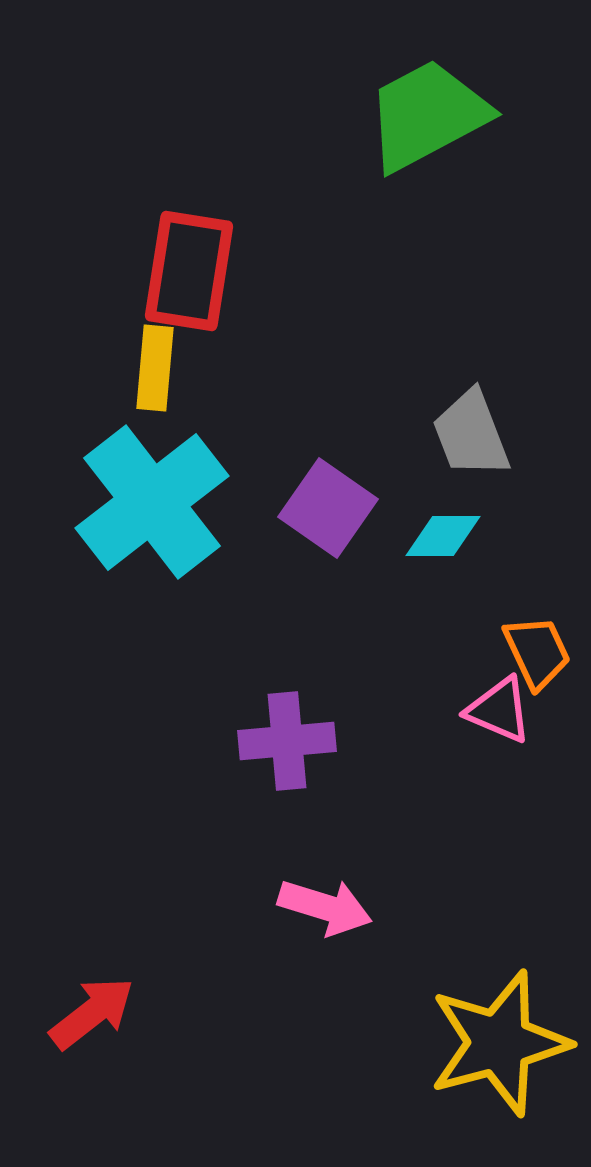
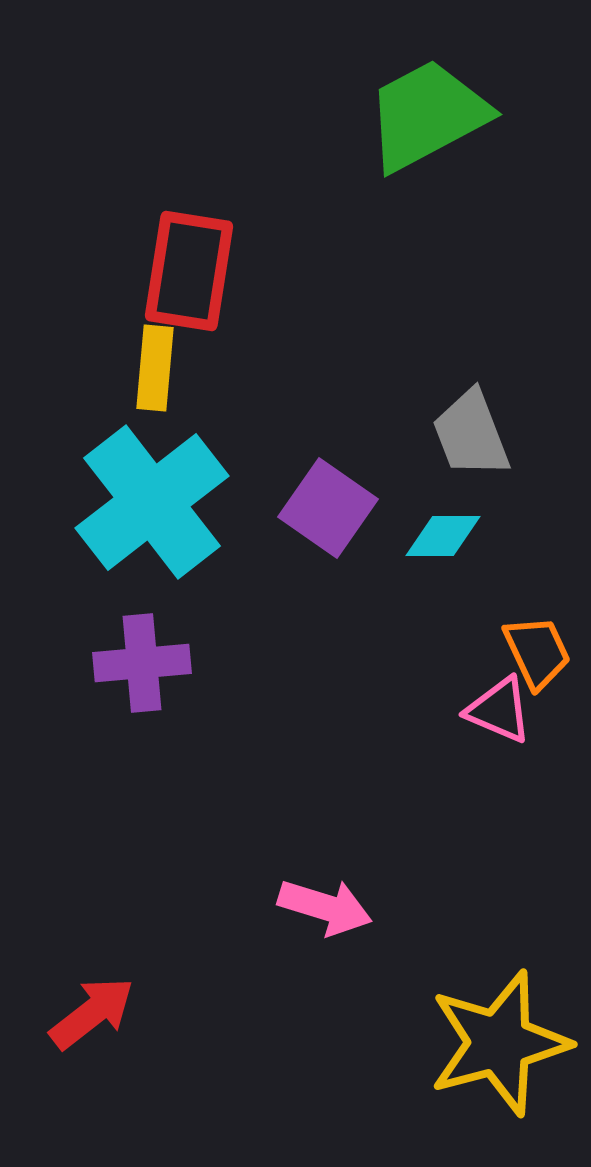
purple cross: moved 145 px left, 78 px up
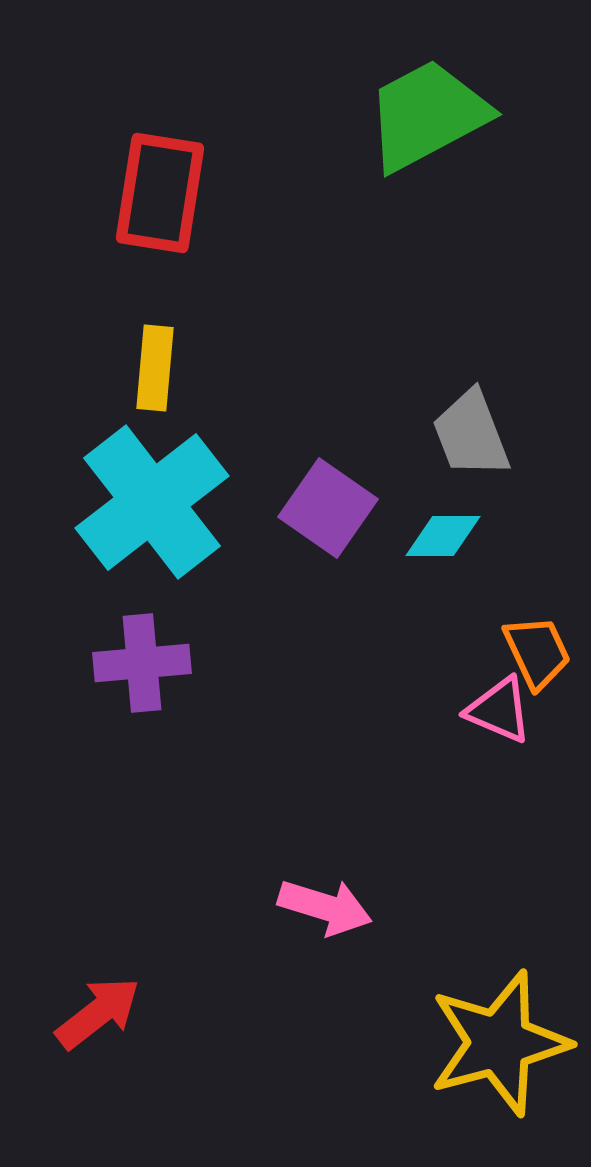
red rectangle: moved 29 px left, 78 px up
red arrow: moved 6 px right
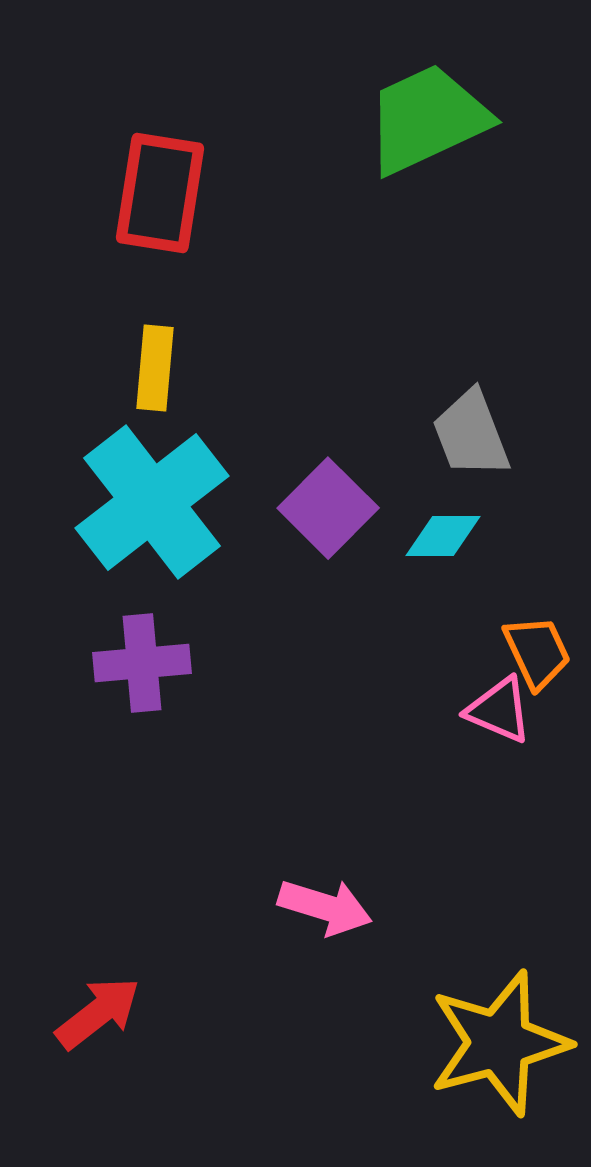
green trapezoid: moved 4 px down; rotated 3 degrees clockwise
purple square: rotated 10 degrees clockwise
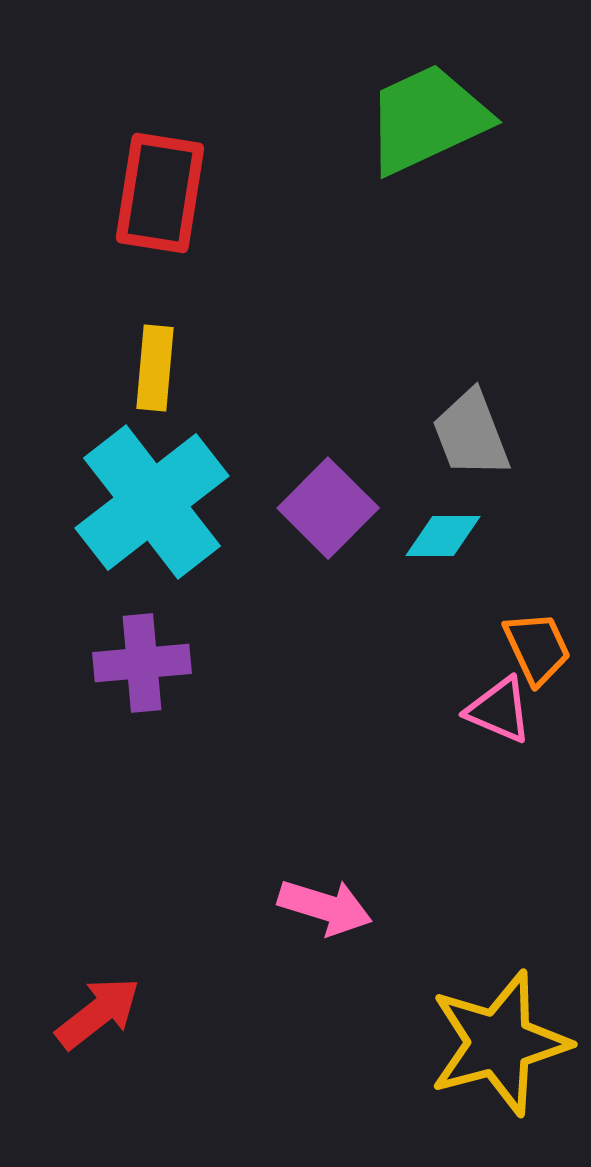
orange trapezoid: moved 4 px up
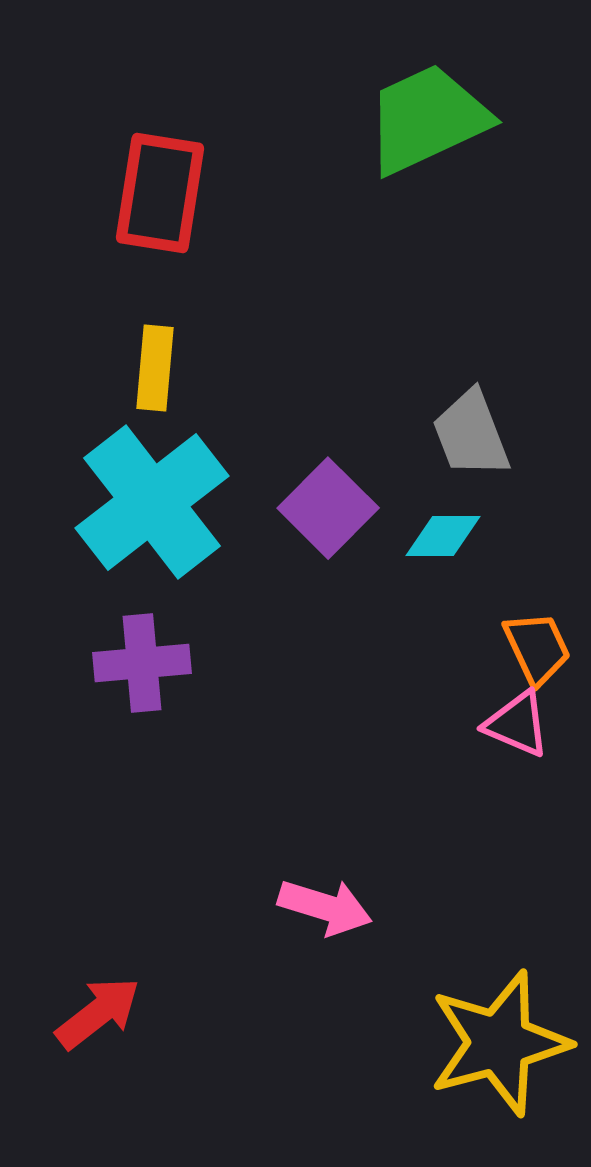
pink triangle: moved 18 px right, 14 px down
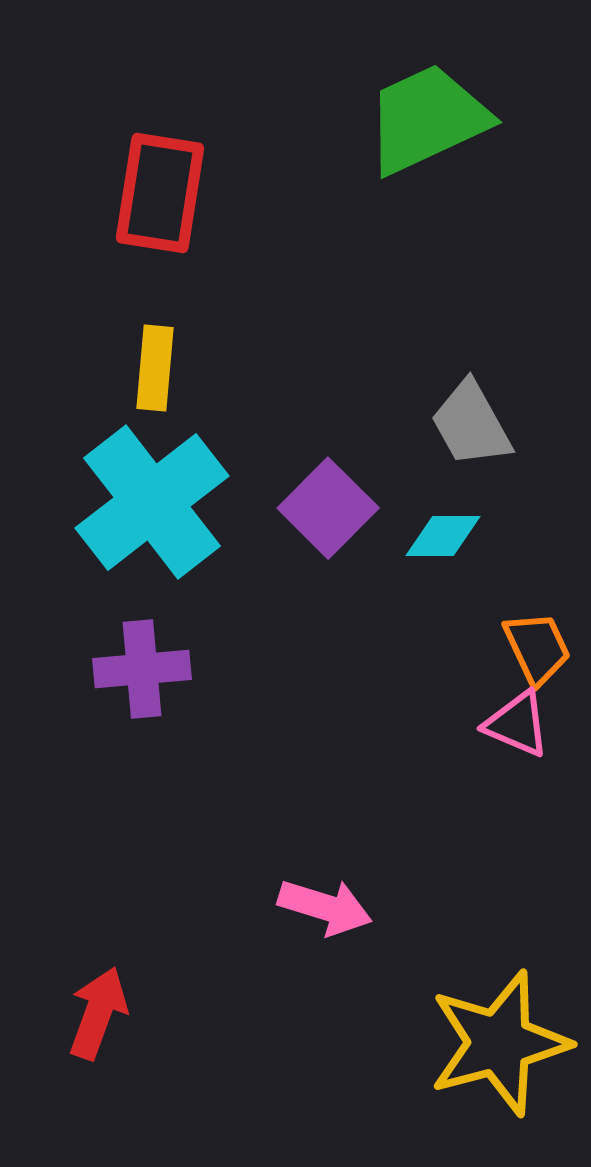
gray trapezoid: moved 10 px up; rotated 8 degrees counterclockwise
purple cross: moved 6 px down
red arrow: rotated 32 degrees counterclockwise
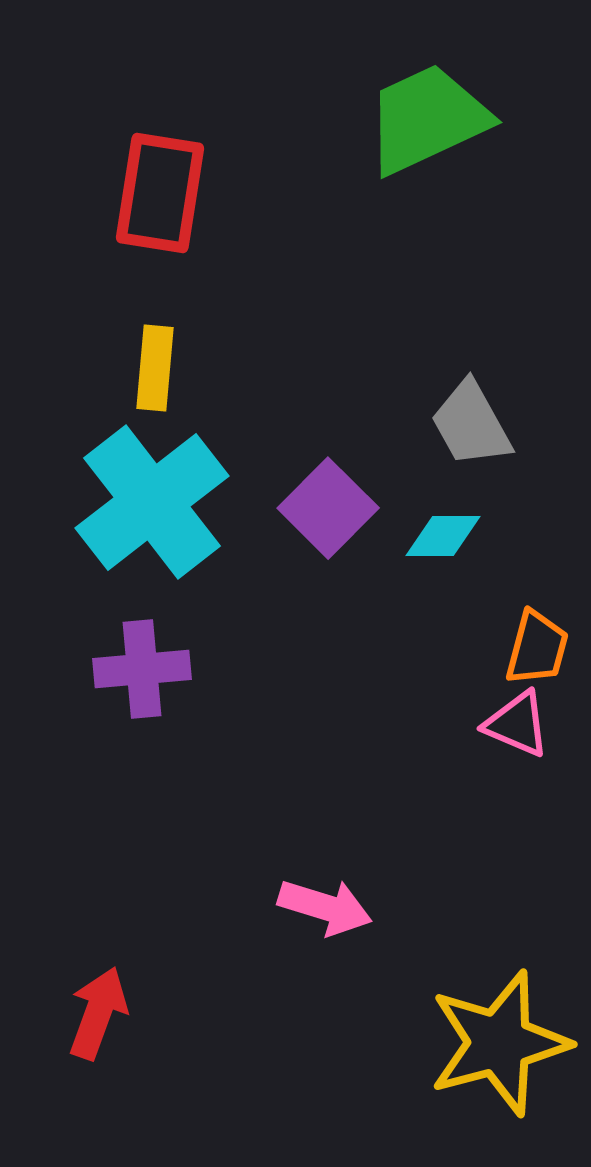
orange trapezoid: rotated 40 degrees clockwise
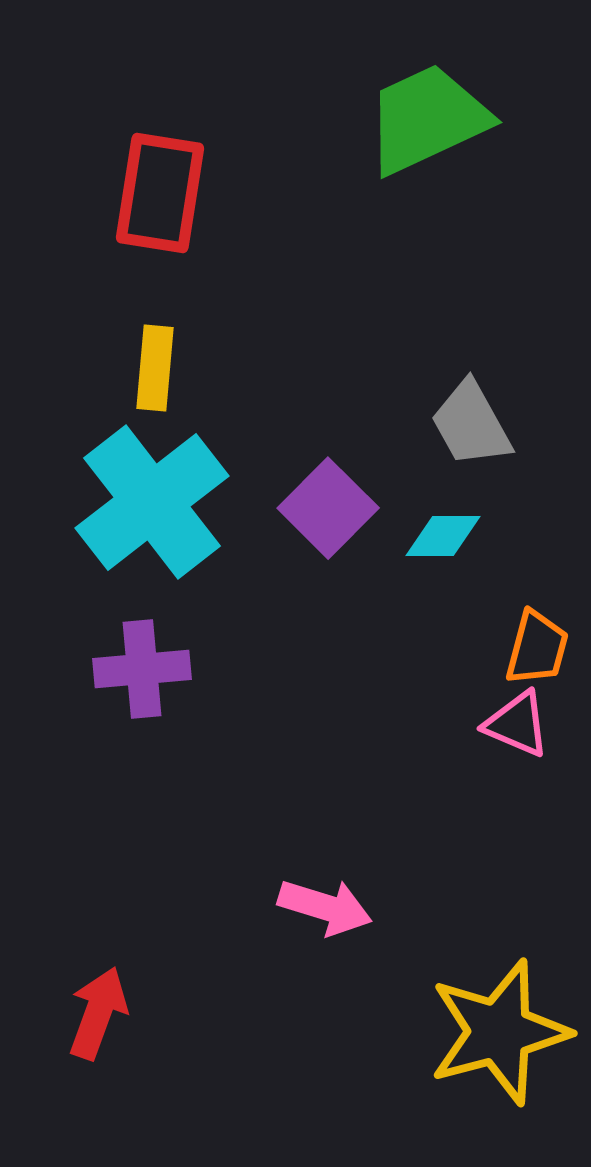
yellow star: moved 11 px up
